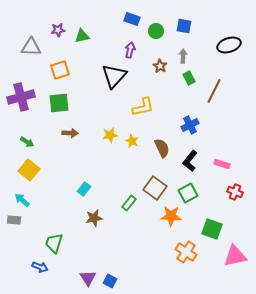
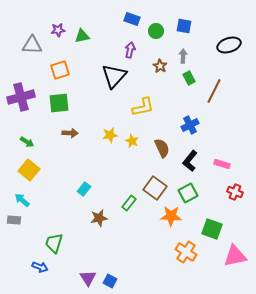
gray triangle at (31, 47): moved 1 px right, 2 px up
brown star at (94, 218): moved 5 px right
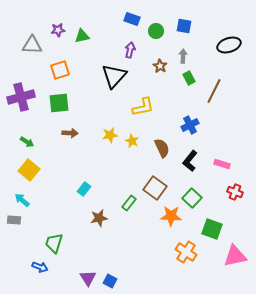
green square at (188, 193): moved 4 px right, 5 px down; rotated 18 degrees counterclockwise
